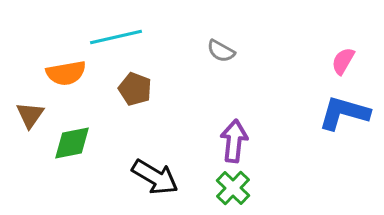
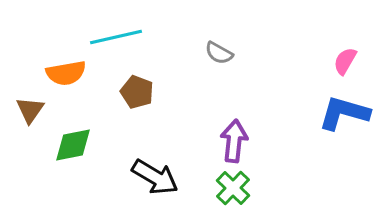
gray semicircle: moved 2 px left, 2 px down
pink semicircle: moved 2 px right
brown pentagon: moved 2 px right, 3 px down
brown triangle: moved 5 px up
green diamond: moved 1 px right, 2 px down
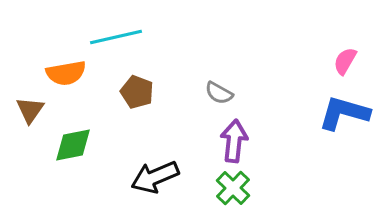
gray semicircle: moved 40 px down
black arrow: rotated 126 degrees clockwise
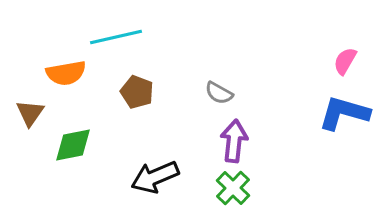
brown triangle: moved 3 px down
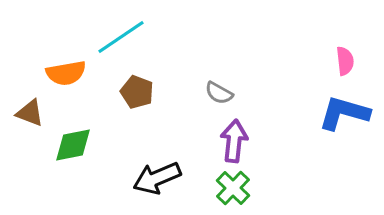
cyan line: moved 5 px right; rotated 21 degrees counterclockwise
pink semicircle: rotated 144 degrees clockwise
brown triangle: rotated 44 degrees counterclockwise
black arrow: moved 2 px right, 1 px down
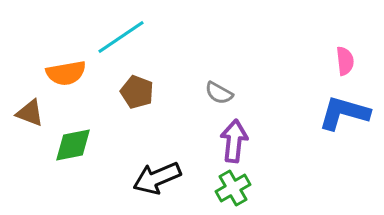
green cross: rotated 16 degrees clockwise
